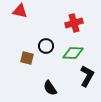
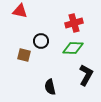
black circle: moved 5 px left, 5 px up
green diamond: moved 5 px up
brown square: moved 3 px left, 3 px up
black L-shape: moved 1 px left, 1 px up
black semicircle: moved 1 px up; rotated 21 degrees clockwise
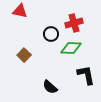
black circle: moved 10 px right, 7 px up
green diamond: moved 2 px left
brown square: rotated 32 degrees clockwise
black L-shape: rotated 40 degrees counterclockwise
black semicircle: rotated 35 degrees counterclockwise
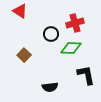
red triangle: rotated 21 degrees clockwise
red cross: moved 1 px right
black semicircle: rotated 49 degrees counterclockwise
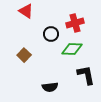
red triangle: moved 6 px right
green diamond: moved 1 px right, 1 px down
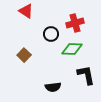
black semicircle: moved 3 px right
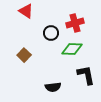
black circle: moved 1 px up
